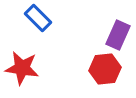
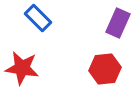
purple rectangle: moved 12 px up
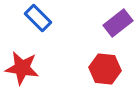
purple rectangle: rotated 28 degrees clockwise
red hexagon: rotated 12 degrees clockwise
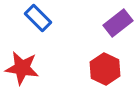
red hexagon: rotated 20 degrees clockwise
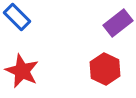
blue rectangle: moved 21 px left, 1 px up
red star: moved 3 px down; rotated 16 degrees clockwise
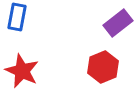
blue rectangle: rotated 56 degrees clockwise
red hexagon: moved 2 px left, 2 px up; rotated 12 degrees clockwise
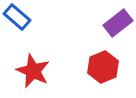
blue rectangle: rotated 60 degrees counterclockwise
red star: moved 11 px right
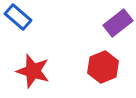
blue rectangle: moved 1 px right
red star: rotated 8 degrees counterclockwise
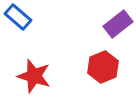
purple rectangle: moved 1 px down
red star: moved 1 px right, 5 px down
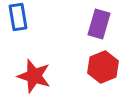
blue rectangle: rotated 40 degrees clockwise
purple rectangle: moved 19 px left; rotated 36 degrees counterclockwise
